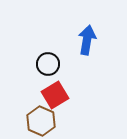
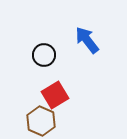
blue arrow: rotated 48 degrees counterclockwise
black circle: moved 4 px left, 9 px up
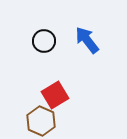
black circle: moved 14 px up
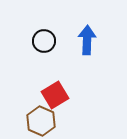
blue arrow: rotated 40 degrees clockwise
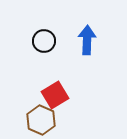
brown hexagon: moved 1 px up
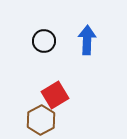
brown hexagon: rotated 8 degrees clockwise
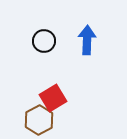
red square: moved 2 px left, 3 px down
brown hexagon: moved 2 px left
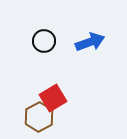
blue arrow: moved 3 px right, 2 px down; rotated 68 degrees clockwise
brown hexagon: moved 3 px up
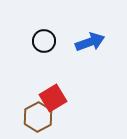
brown hexagon: moved 1 px left
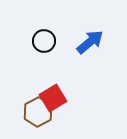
blue arrow: rotated 20 degrees counterclockwise
brown hexagon: moved 5 px up
